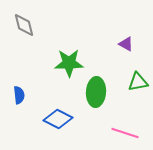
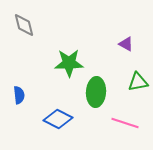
pink line: moved 10 px up
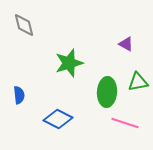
green star: rotated 16 degrees counterclockwise
green ellipse: moved 11 px right
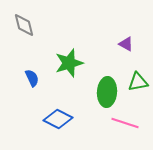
blue semicircle: moved 13 px right, 17 px up; rotated 18 degrees counterclockwise
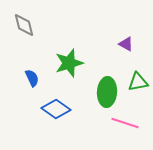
blue diamond: moved 2 px left, 10 px up; rotated 8 degrees clockwise
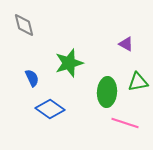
blue diamond: moved 6 px left
